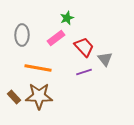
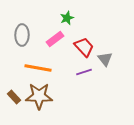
pink rectangle: moved 1 px left, 1 px down
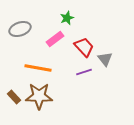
gray ellipse: moved 2 px left, 6 px up; rotated 70 degrees clockwise
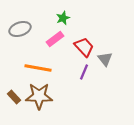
green star: moved 4 px left
purple line: rotated 49 degrees counterclockwise
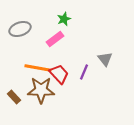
green star: moved 1 px right, 1 px down
red trapezoid: moved 25 px left, 27 px down
brown star: moved 2 px right, 6 px up
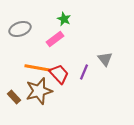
green star: rotated 24 degrees counterclockwise
brown star: moved 2 px left, 1 px down; rotated 16 degrees counterclockwise
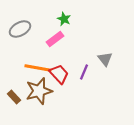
gray ellipse: rotated 10 degrees counterclockwise
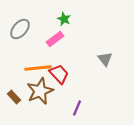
gray ellipse: rotated 20 degrees counterclockwise
orange line: rotated 16 degrees counterclockwise
purple line: moved 7 px left, 36 px down
brown star: moved 1 px right; rotated 8 degrees counterclockwise
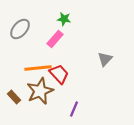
green star: rotated 16 degrees counterclockwise
pink rectangle: rotated 12 degrees counterclockwise
gray triangle: rotated 21 degrees clockwise
purple line: moved 3 px left, 1 px down
